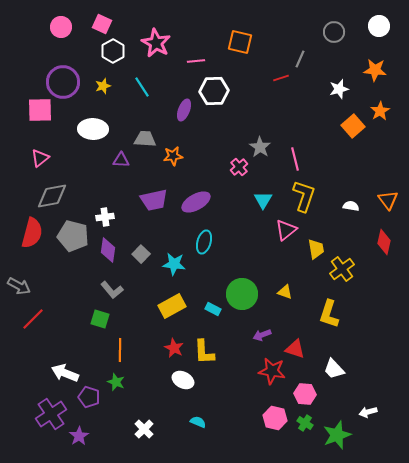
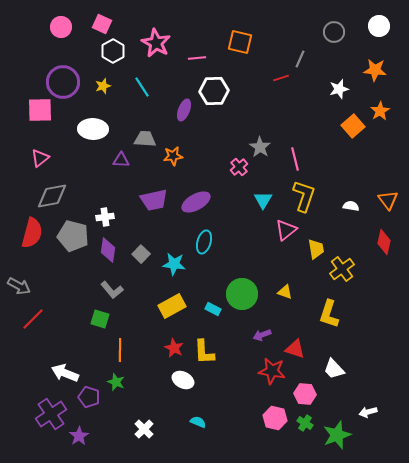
pink line at (196, 61): moved 1 px right, 3 px up
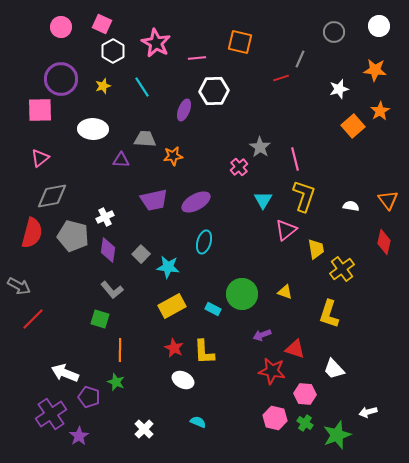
purple circle at (63, 82): moved 2 px left, 3 px up
white cross at (105, 217): rotated 18 degrees counterclockwise
cyan star at (174, 264): moved 6 px left, 3 px down
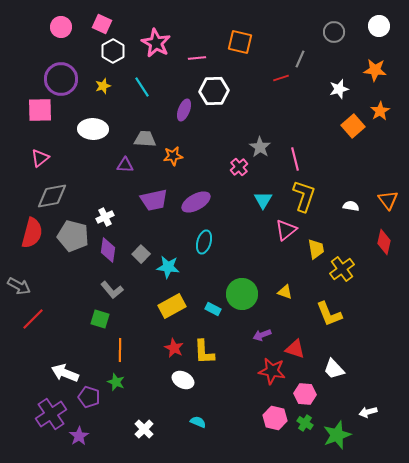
purple triangle at (121, 160): moved 4 px right, 5 px down
yellow L-shape at (329, 314): rotated 40 degrees counterclockwise
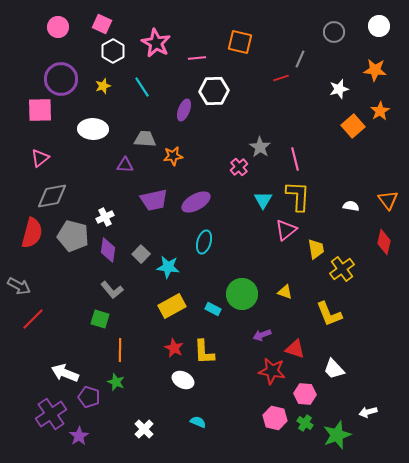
pink circle at (61, 27): moved 3 px left
yellow L-shape at (304, 196): moved 6 px left; rotated 16 degrees counterclockwise
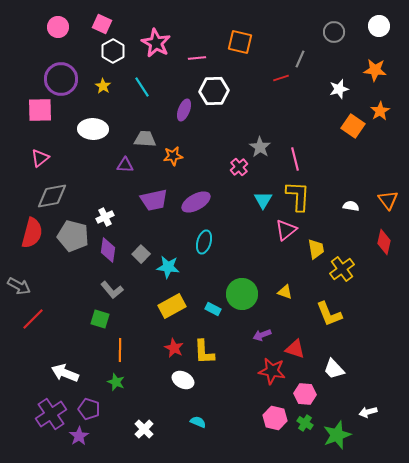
yellow star at (103, 86): rotated 21 degrees counterclockwise
orange square at (353, 126): rotated 15 degrees counterclockwise
purple pentagon at (89, 397): moved 12 px down
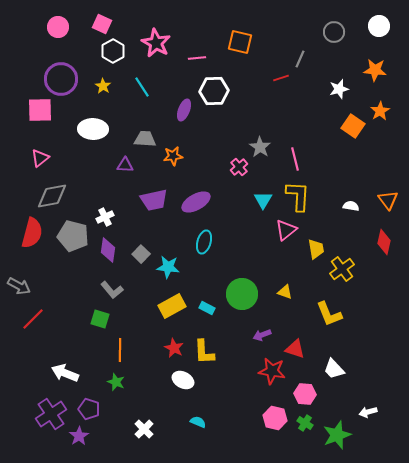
cyan rectangle at (213, 309): moved 6 px left, 1 px up
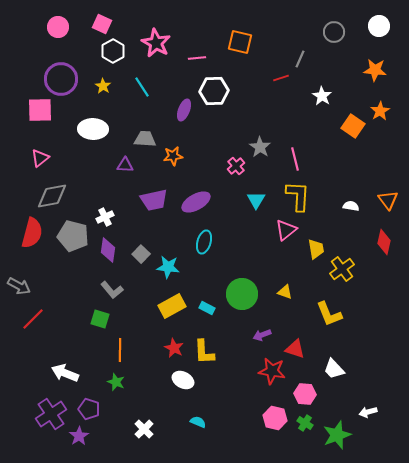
white star at (339, 89): moved 17 px left, 7 px down; rotated 24 degrees counterclockwise
pink cross at (239, 167): moved 3 px left, 1 px up
cyan triangle at (263, 200): moved 7 px left
